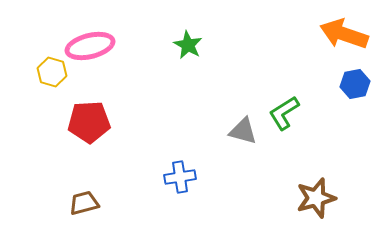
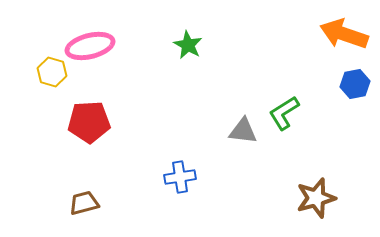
gray triangle: rotated 8 degrees counterclockwise
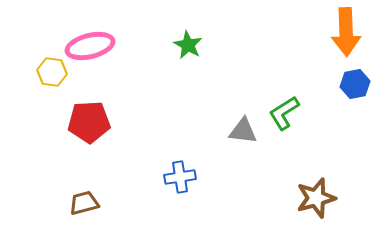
orange arrow: moved 2 px right, 2 px up; rotated 111 degrees counterclockwise
yellow hexagon: rotated 8 degrees counterclockwise
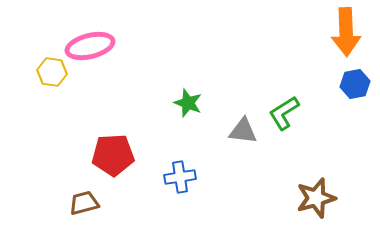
green star: moved 58 px down; rotated 8 degrees counterclockwise
red pentagon: moved 24 px right, 33 px down
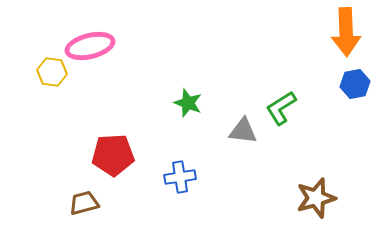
green L-shape: moved 3 px left, 5 px up
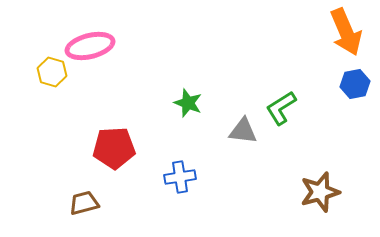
orange arrow: rotated 21 degrees counterclockwise
yellow hexagon: rotated 8 degrees clockwise
red pentagon: moved 1 px right, 7 px up
brown star: moved 4 px right, 6 px up
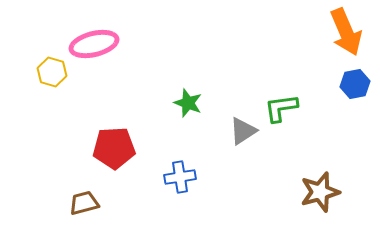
pink ellipse: moved 4 px right, 2 px up
green L-shape: rotated 24 degrees clockwise
gray triangle: rotated 40 degrees counterclockwise
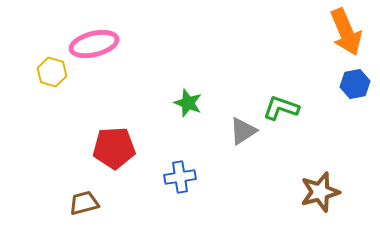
green L-shape: rotated 27 degrees clockwise
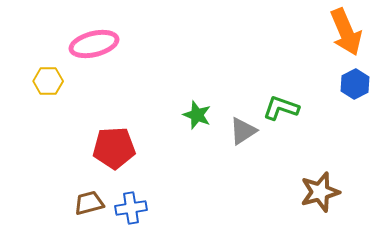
yellow hexagon: moved 4 px left, 9 px down; rotated 16 degrees counterclockwise
blue hexagon: rotated 16 degrees counterclockwise
green star: moved 9 px right, 12 px down
blue cross: moved 49 px left, 31 px down
brown trapezoid: moved 5 px right
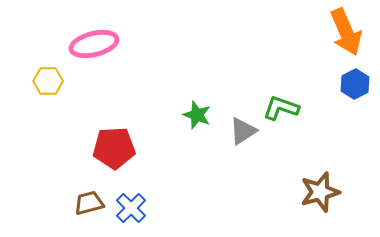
blue cross: rotated 36 degrees counterclockwise
